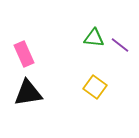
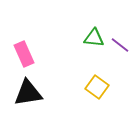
yellow square: moved 2 px right
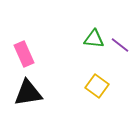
green triangle: moved 1 px down
yellow square: moved 1 px up
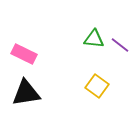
pink rectangle: rotated 40 degrees counterclockwise
black triangle: moved 2 px left
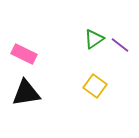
green triangle: rotated 40 degrees counterclockwise
yellow square: moved 2 px left
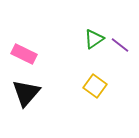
black triangle: rotated 40 degrees counterclockwise
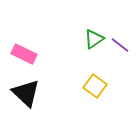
black triangle: rotated 28 degrees counterclockwise
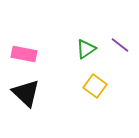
green triangle: moved 8 px left, 10 px down
pink rectangle: rotated 15 degrees counterclockwise
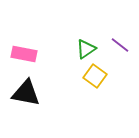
yellow square: moved 10 px up
black triangle: rotated 32 degrees counterclockwise
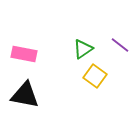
green triangle: moved 3 px left
black triangle: moved 1 px left, 2 px down
